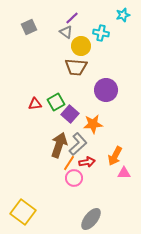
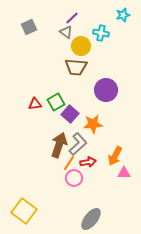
red arrow: moved 1 px right
yellow square: moved 1 px right, 1 px up
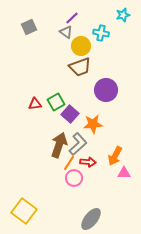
brown trapezoid: moved 4 px right; rotated 25 degrees counterclockwise
red arrow: rotated 14 degrees clockwise
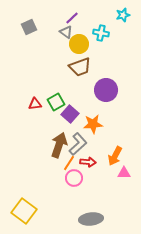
yellow circle: moved 2 px left, 2 px up
gray ellipse: rotated 45 degrees clockwise
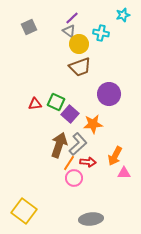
gray triangle: moved 3 px right, 1 px up
purple circle: moved 3 px right, 4 px down
green square: rotated 36 degrees counterclockwise
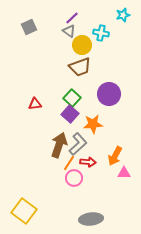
yellow circle: moved 3 px right, 1 px down
green square: moved 16 px right, 4 px up; rotated 18 degrees clockwise
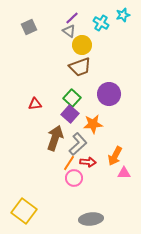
cyan cross: moved 10 px up; rotated 21 degrees clockwise
brown arrow: moved 4 px left, 7 px up
